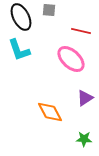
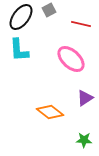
gray square: rotated 32 degrees counterclockwise
black ellipse: rotated 64 degrees clockwise
red line: moved 7 px up
cyan L-shape: rotated 15 degrees clockwise
orange diamond: rotated 24 degrees counterclockwise
green star: moved 1 px down
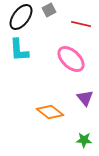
purple triangle: rotated 36 degrees counterclockwise
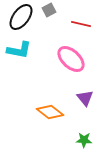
cyan L-shape: rotated 75 degrees counterclockwise
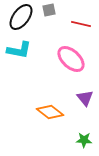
gray square: rotated 16 degrees clockwise
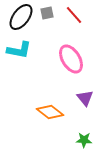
gray square: moved 2 px left, 3 px down
red line: moved 7 px left, 9 px up; rotated 36 degrees clockwise
pink ellipse: rotated 16 degrees clockwise
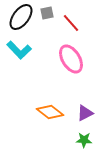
red line: moved 3 px left, 8 px down
cyan L-shape: rotated 35 degrees clockwise
purple triangle: moved 15 px down; rotated 42 degrees clockwise
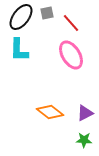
cyan L-shape: rotated 45 degrees clockwise
pink ellipse: moved 4 px up
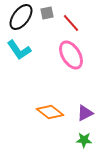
cyan L-shape: rotated 35 degrees counterclockwise
